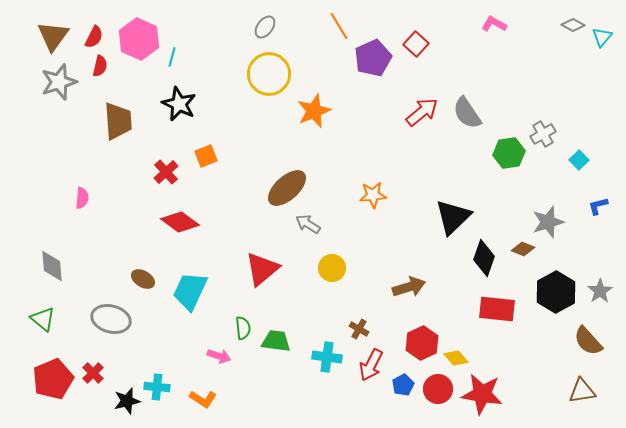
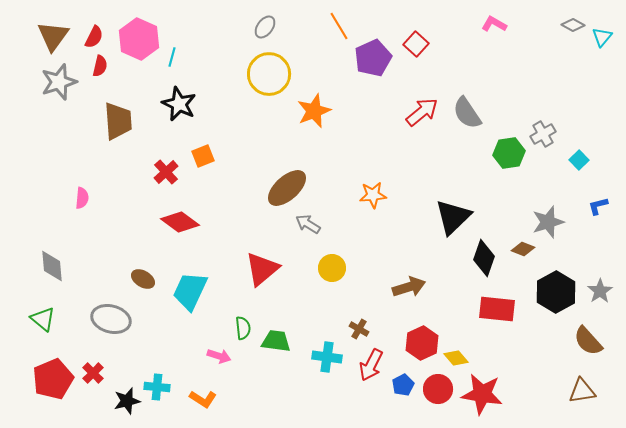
orange square at (206, 156): moved 3 px left
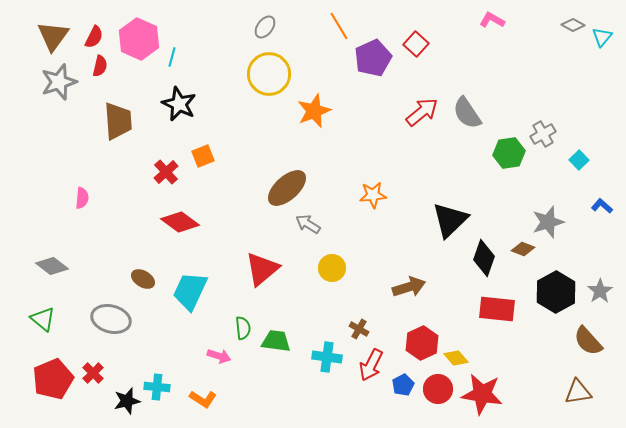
pink L-shape at (494, 24): moved 2 px left, 4 px up
blue L-shape at (598, 206): moved 4 px right; rotated 55 degrees clockwise
black triangle at (453, 217): moved 3 px left, 3 px down
gray diamond at (52, 266): rotated 48 degrees counterclockwise
brown triangle at (582, 391): moved 4 px left, 1 px down
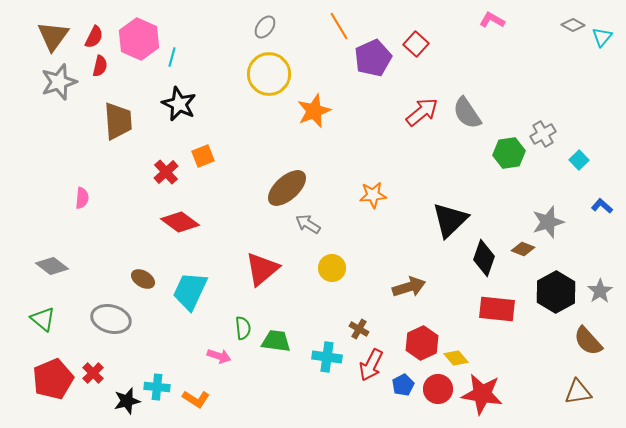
orange L-shape at (203, 399): moved 7 px left
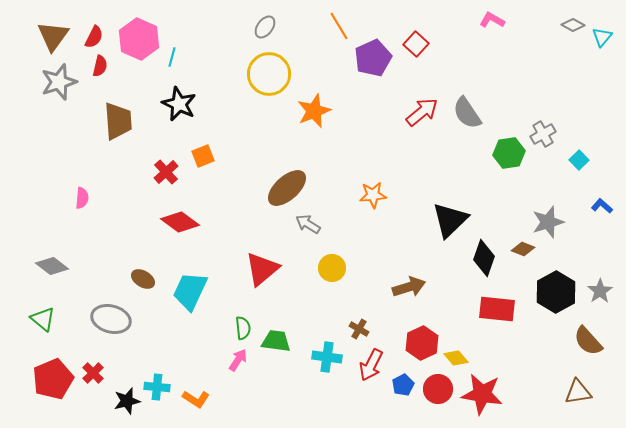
pink arrow at (219, 356): moved 19 px right, 4 px down; rotated 75 degrees counterclockwise
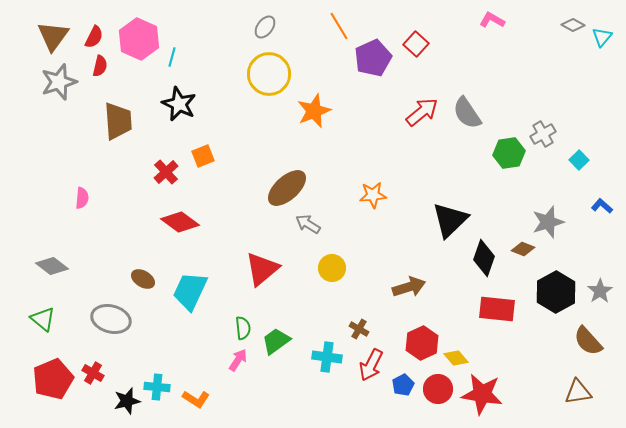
green trapezoid at (276, 341): rotated 44 degrees counterclockwise
red cross at (93, 373): rotated 15 degrees counterclockwise
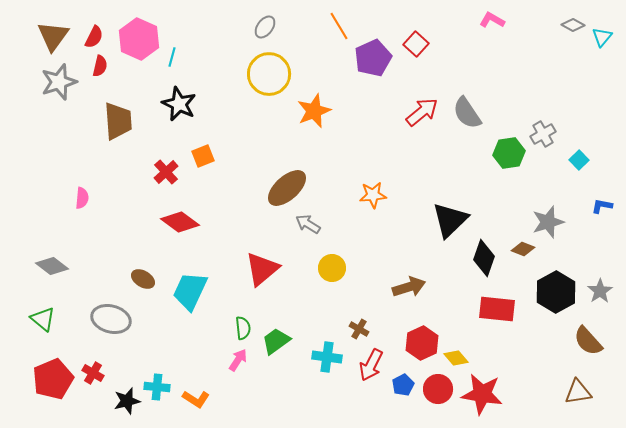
blue L-shape at (602, 206): rotated 30 degrees counterclockwise
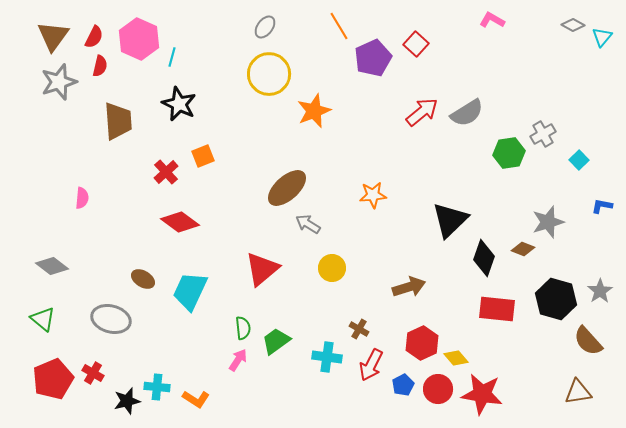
gray semicircle at (467, 113): rotated 88 degrees counterclockwise
black hexagon at (556, 292): moved 7 px down; rotated 15 degrees counterclockwise
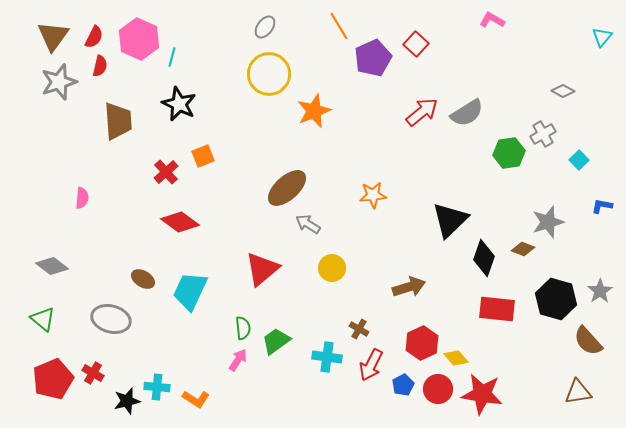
gray diamond at (573, 25): moved 10 px left, 66 px down
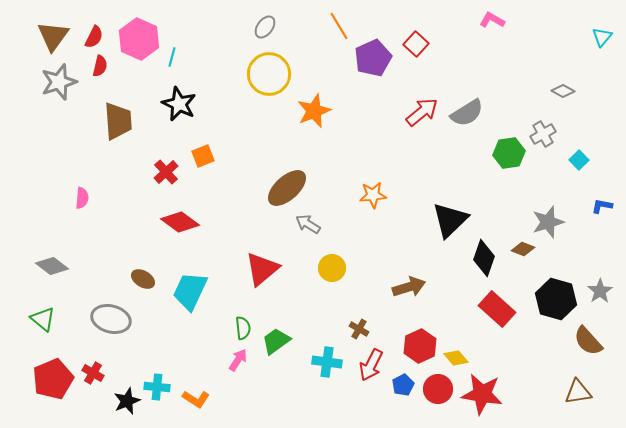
red rectangle at (497, 309): rotated 36 degrees clockwise
red hexagon at (422, 343): moved 2 px left, 3 px down
cyan cross at (327, 357): moved 5 px down
black star at (127, 401): rotated 8 degrees counterclockwise
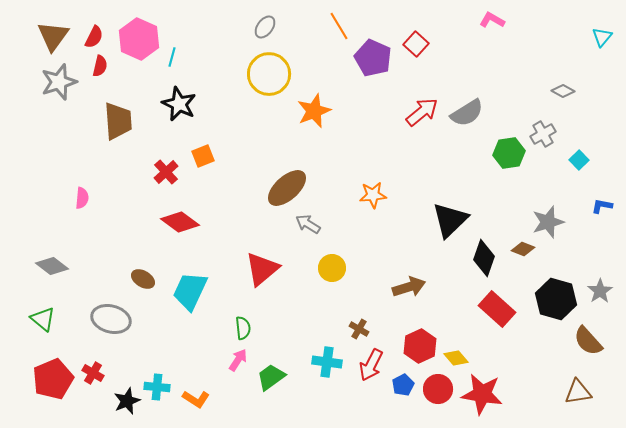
purple pentagon at (373, 58): rotated 24 degrees counterclockwise
green trapezoid at (276, 341): moved 5 px left, 36 px down
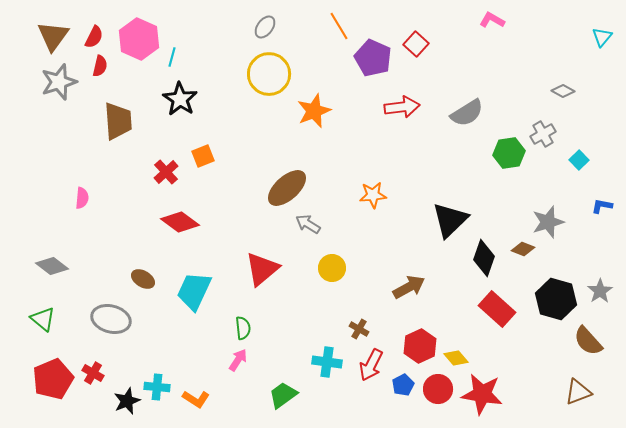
black star at (179, 104): moved 1 px right, 5 px up; rotated 8 degrees clockwise
red arrow at (422, 112): moved 20 px left, 5 px up; rotated 32 degrees clockwise
brown arrow at (409, 287): rotated 12 degrees counterclockwise
cyan trapezoid at (190, 291): moved 4 px right
green trapezoid at (271, 377): moved 12 px right, 18 px down
brown triangle at (578, 392): rotated 12 degrees counterclockwise
